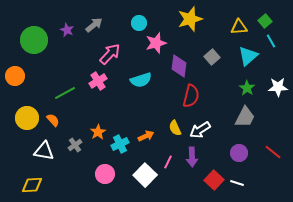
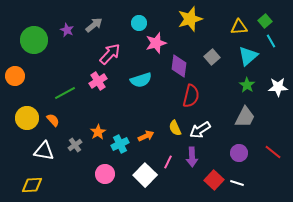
green star: moved 3 px up
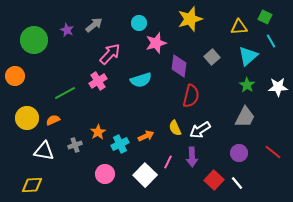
green square: moved 4 px up; rotated 24 degrees counterclockwise
orange semicircle: rotated 72 degrees counterclockwise
gray cross: rotated 16 degrees clockwise
white line: rotated 32 degrees clockwise
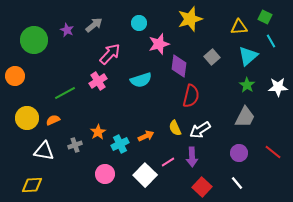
pink star: moved 3 px right, 1 px down
pink line: rotated 32 degrees clockwise
red square: moved 12 px left, 7 px down
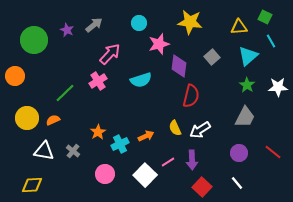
yellow star: moved 3 px down; rotated 25 degrees clockwise
green line: rotated 15 degrees counterclockwise
gray cross: moved 2 px left, 6 px down; rotated 32 degrees counterclockwise
purple arrow: moved 3 px down
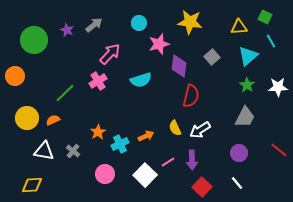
red line: moved 6 px right, 2 px up
